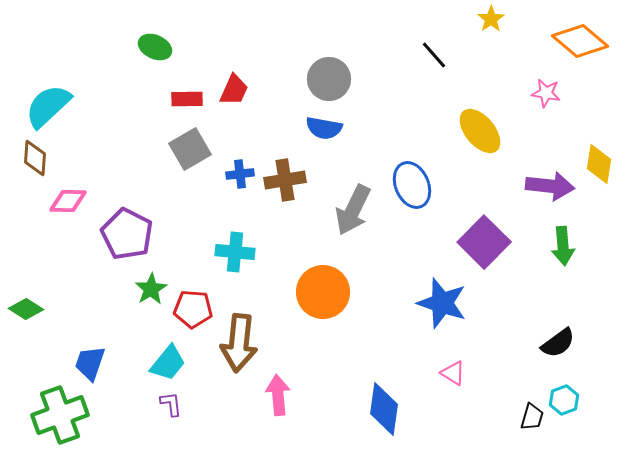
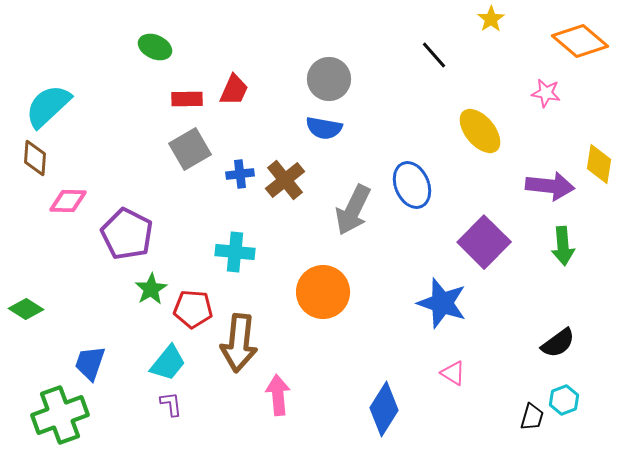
brown cross: rotated 30 degrees counterclockwise
blue diamond: rotated 24 degrees clockwise
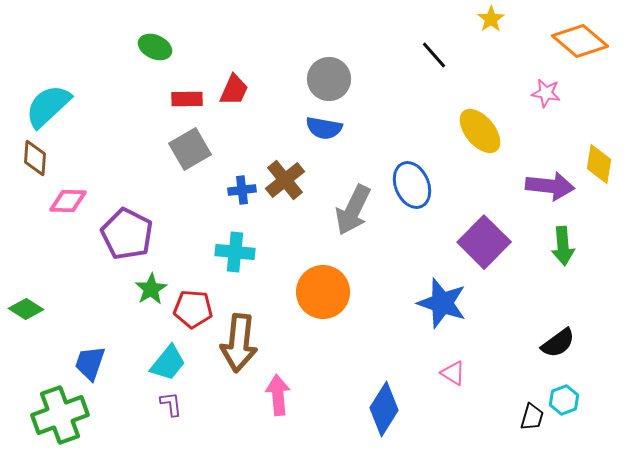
blue cross: moved 2 px right, 16 px down
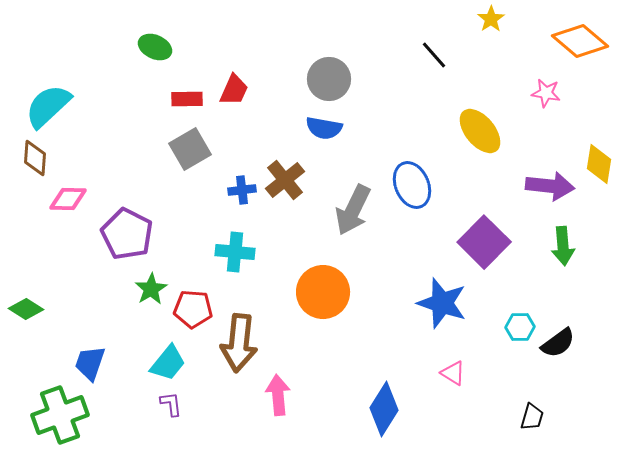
pink diamond: moved 2 px up
cyan hexagon: moved 44 px left, 73 px up; rotated 20 degrees clockwise
